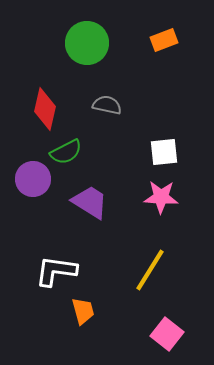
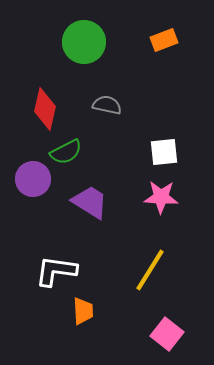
green circle: moved 3 px left, 1 px up
orange trapezoid: rotated 12 degrees clockwise
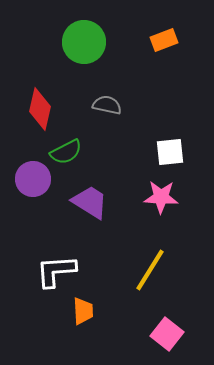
red diamond: moved 5 px left
white square: moved 6 px right
white L-shape: rotated 12 degrees counterclockwise
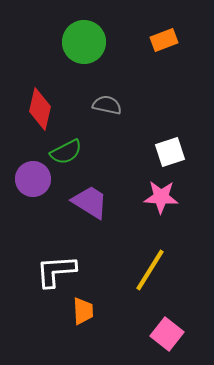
white square: rotated 12 degrees counterclockwise
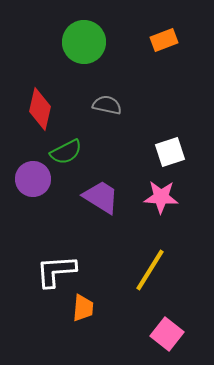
purple trapezoid: moved 11 px right, 5 px up
orange trapezoid: moved 3 px up; rotated 8 degrees clockwise
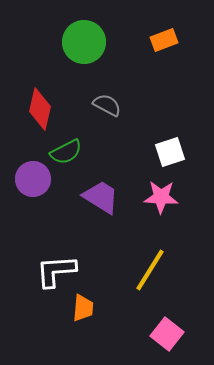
gray semicircle: rotated 16 degrees clockwise
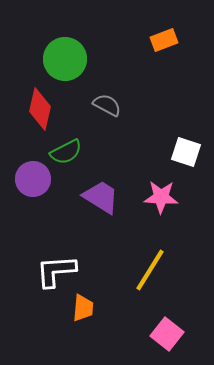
green circle: moved 19 px left, 17 px down
white square: moved 16 px right; rotated 36 degrees clockwise
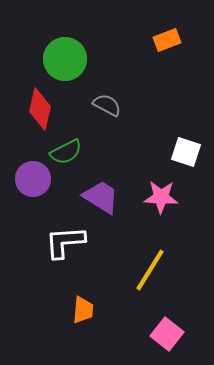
orange rectangle: moved 3 px right
white L-shape: moved 9 px right, 29 px up
orange trapezoid: moved 2 px down
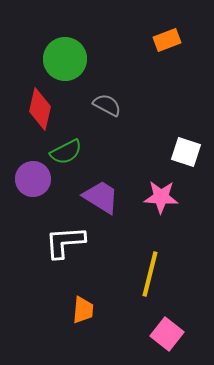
yellow line: moved 4 px down; rotated 18 degrees counterclockwise
